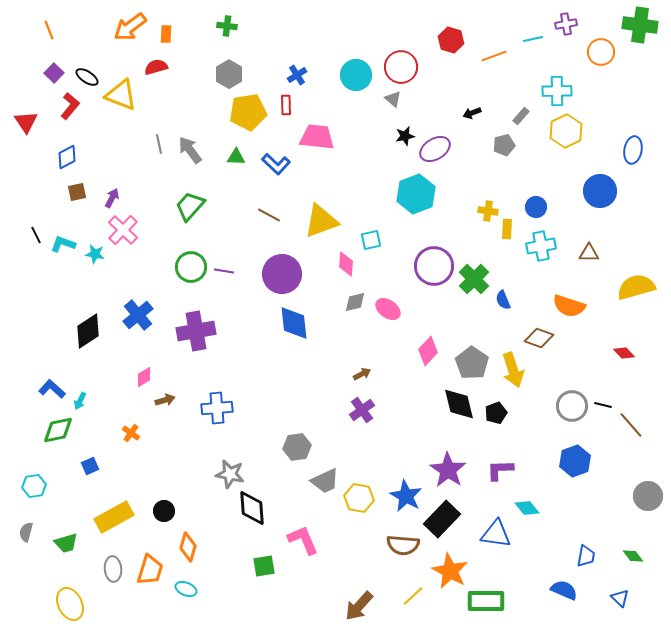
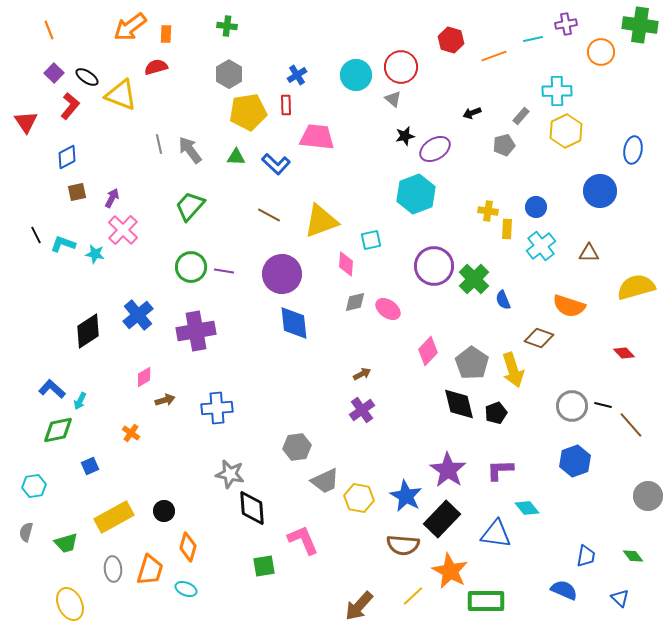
cyan cross at (541, 246): rotated 28 degrees counterclockwise
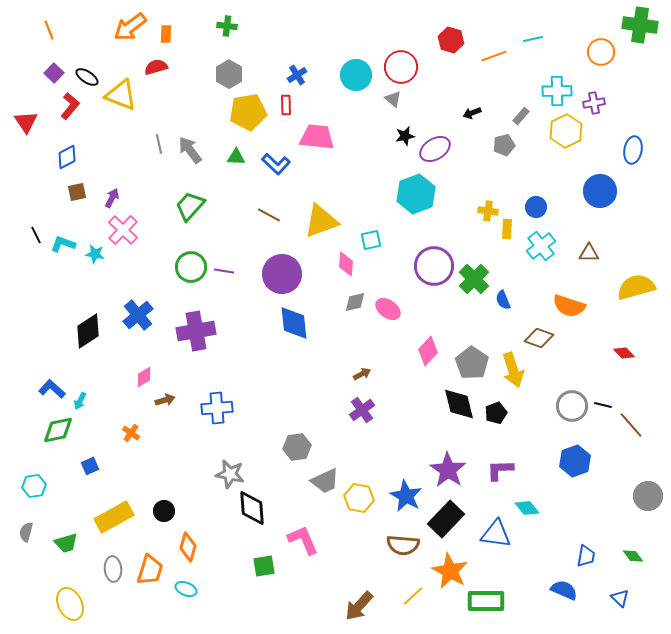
purple cross at (566, 24): moved 28 px right, 79 px down
black rectangle at (442, 519): moved 4 px right
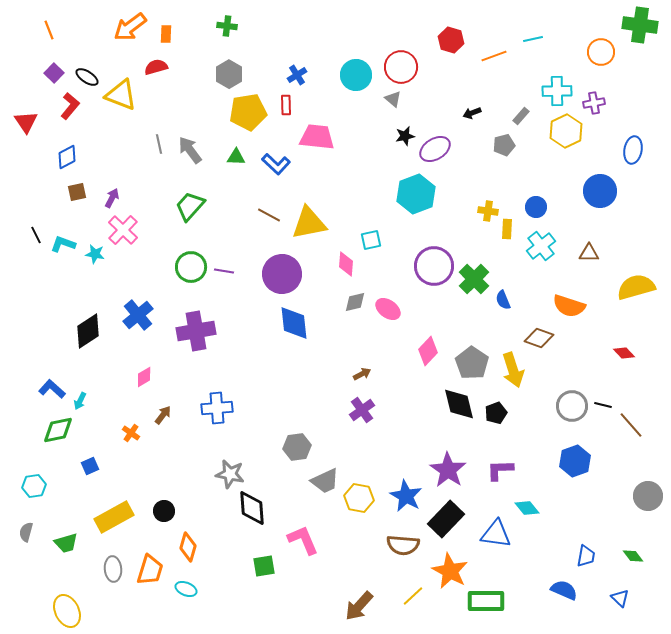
yellow triangle at (321, 221): moved 12 px left, 2 px down; rotated 9 degrees clockwise
brown arrow at (165, 400): moved 2 px left, 15 px down; rotated 36 degrees counterclockwise
yellow ellipse at (70, 604): moved 3 px left, 7 px down
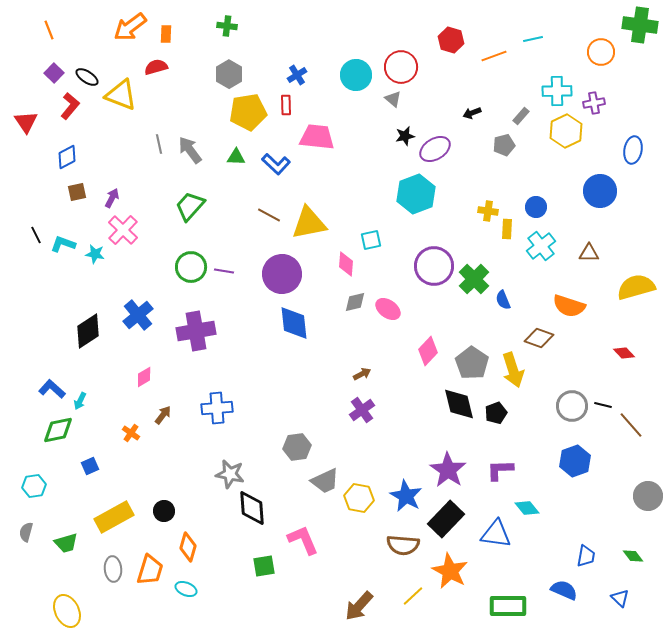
green rectangle at (486, 601): moved 22 px right, 5 px down
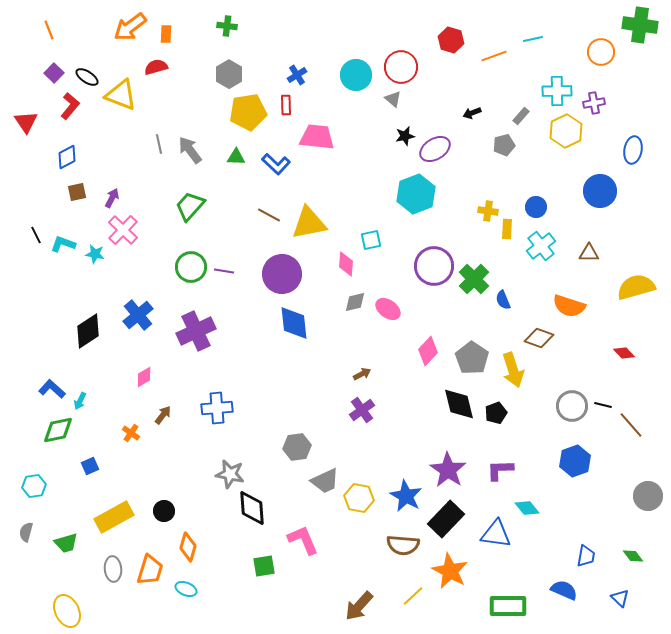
purple cross at (196, 331): rotated 15 degrees counterclockwise
gray pentagon at (472, 363): moved 5 px up
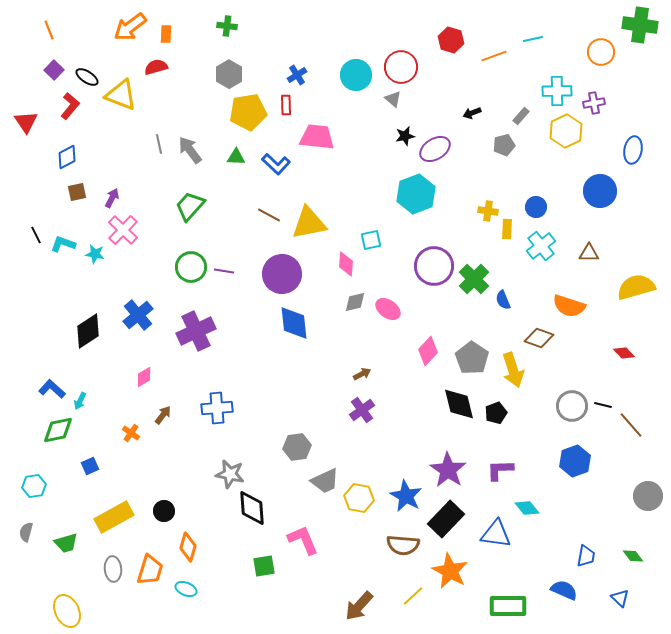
purple square at (54, 73): moved 3 px up
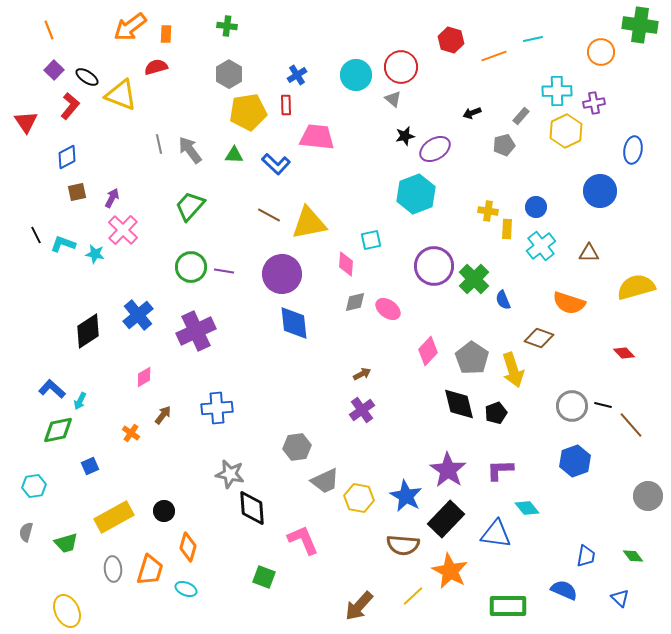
green triangle at (236, 157): moved 2 px left, 2 px up
orange semicircle at (569, 306): moved 3 px up
green square at (264, 566): moved 11 px down; rotated 30 degrees clockwise
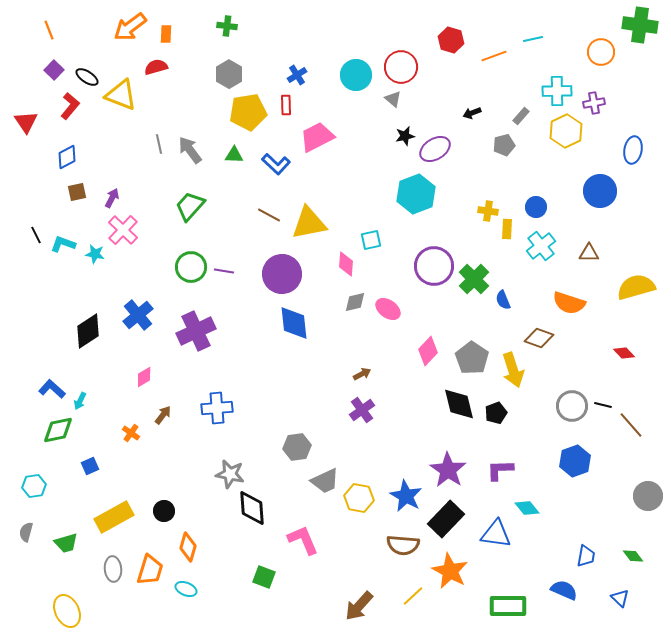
pink trapezoid at (317, 137): rotated 33 degrees counterclockwise
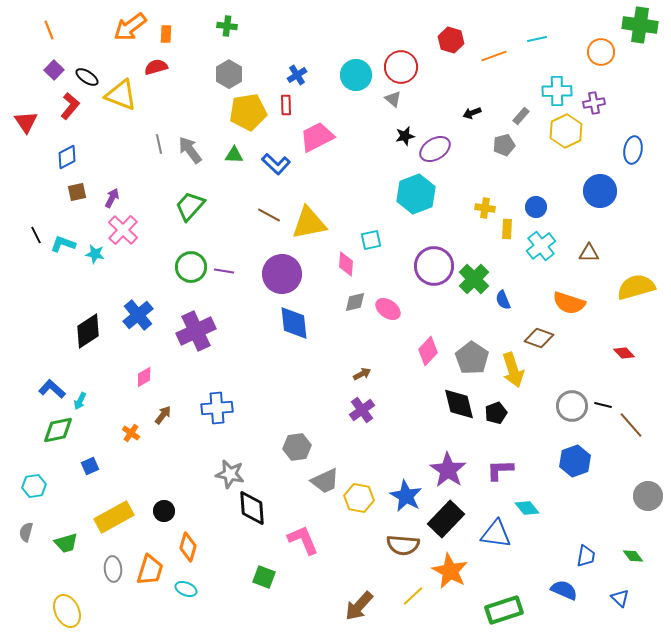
cyan line at (533, 39): moved 4 px right
yellow cross at (488, 211): moved 3 px left, 3 px up
green rectangle at (508, 606): moved 4 px left, 4 px down; rotated 18 degrees counterclockwise
